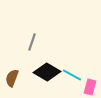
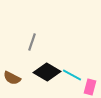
brown semicircle: rotated 84 degrees counterclockwise
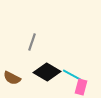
pink rectangle: moved 9 px left
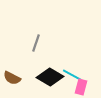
gray line: moved 4 px right, 1 px down
black diamond: moved 3 px right, 5 px down
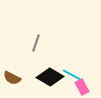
pink rectangle: moved 1 px right; rotated 42 degrees counterclockwise
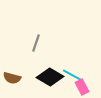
brown semicircle: rotated 12 degrees counterclockwise
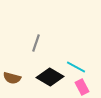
cyan line: moved 4 px right, 8 px up
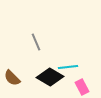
gray line: moved 1 px up; rotated 42 degrees counterclockwise
cyan line: moved 8 px left; rotated 36 degrees counterclockwise
brown semicircle: rotated 30 degrees clockwise
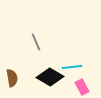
cyan line: moved 4 px right
brown semicircle: rotated 144 degrees counterclockwise
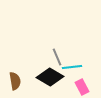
gray line: moved 21 px right, 15 px down
brown semicircle: moved 3 px right, 3 px down
